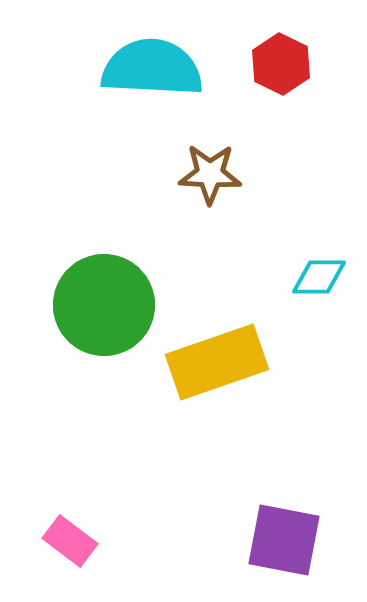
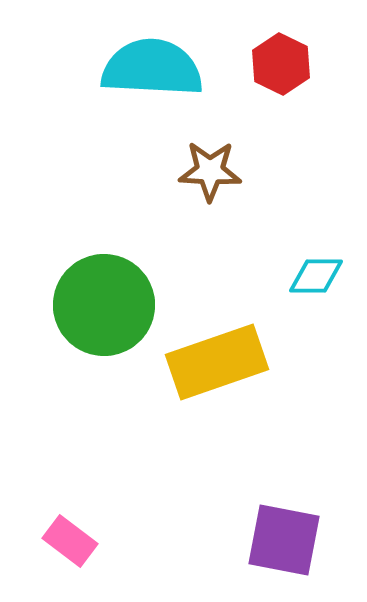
brown star: moved 3 px up
cyan diamond: moved 3 px left, 1 px up
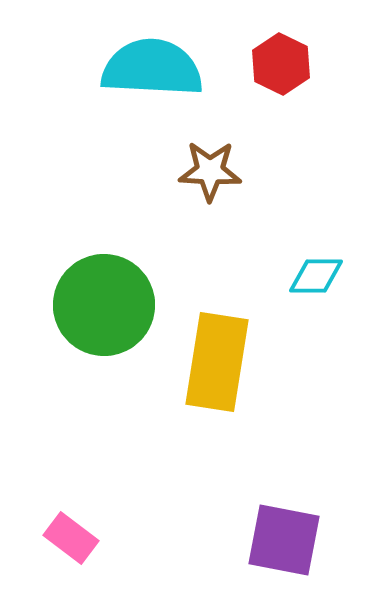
yellow rectangle: rotated 62 degrees counterclockwise
pink rectangle: moved 1 px right, 3 px up
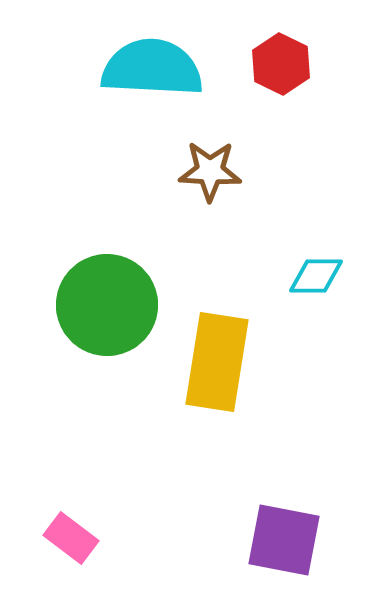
green circle: moved 3 px right
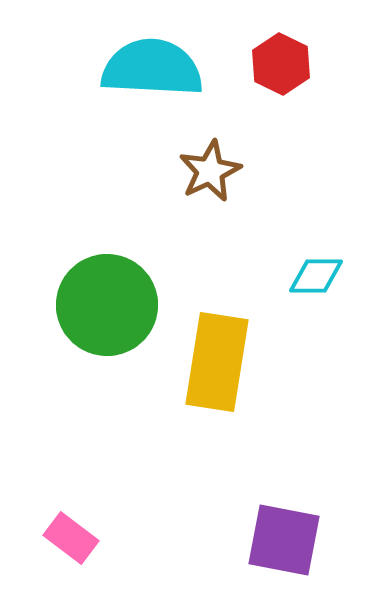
brown star: rotated 28 degrees counterclockwise
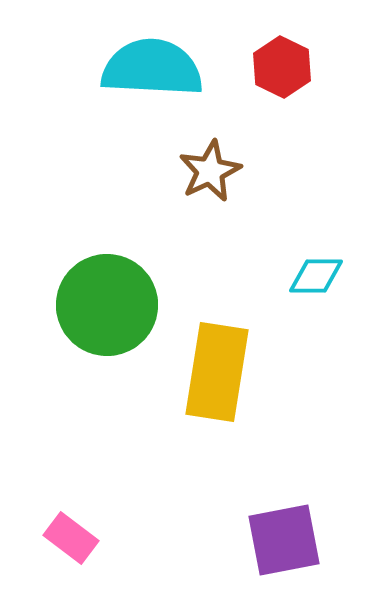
red hexagon: moved 1 px right, 3 px down
yellow rectangle: moved 10 px down
purple square: rotated 22 degrees counterclockwise
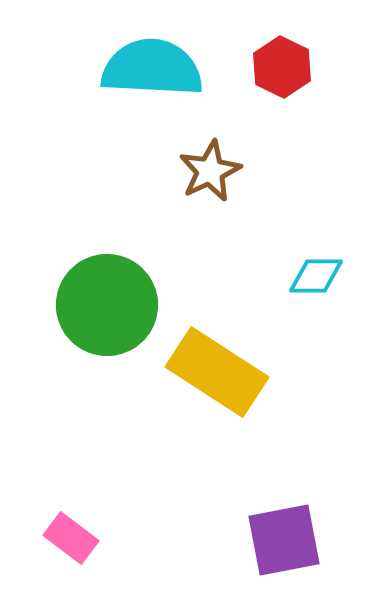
yellow rectangle: rotated 66 degrees counterclockwise
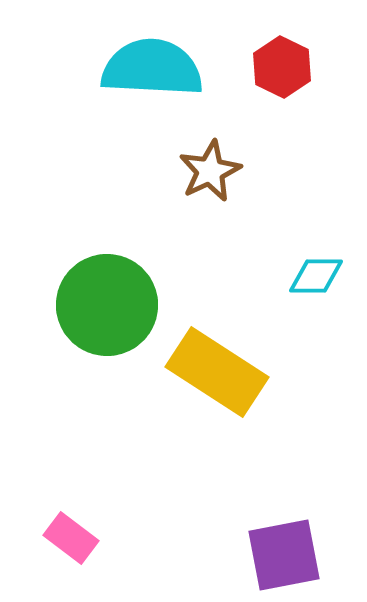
purple square: moved 15 px down
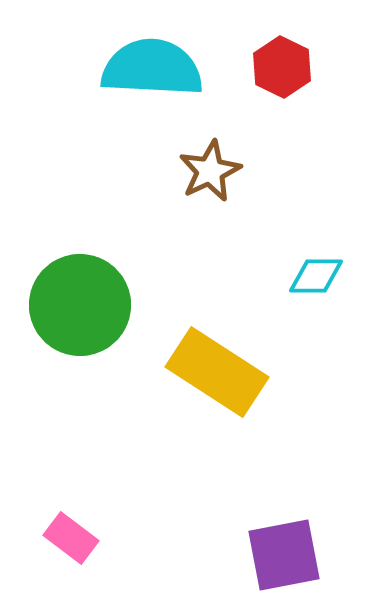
green circle: moved 27 px left
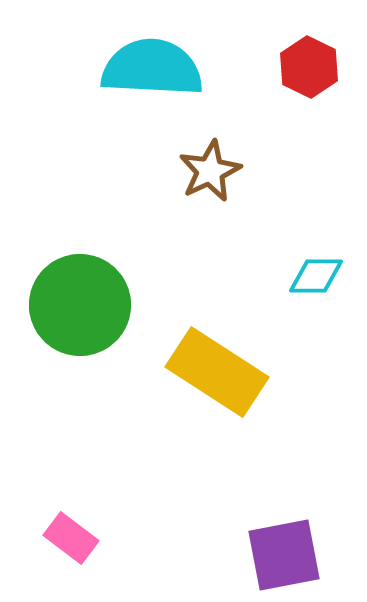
red hexagon: moved 27 px right
